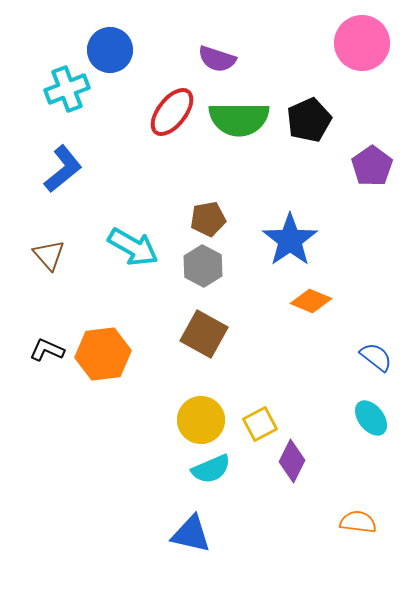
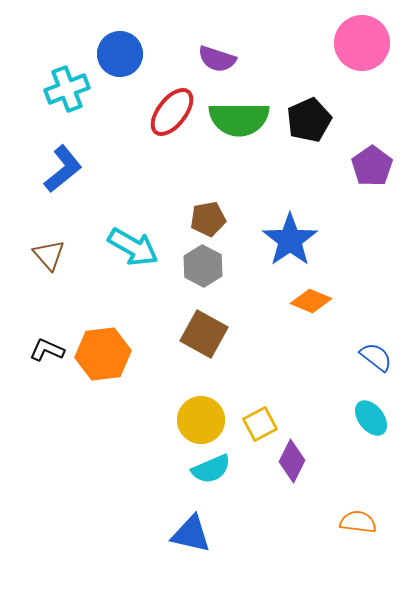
blue circle: moved 10 px right, 4 px down
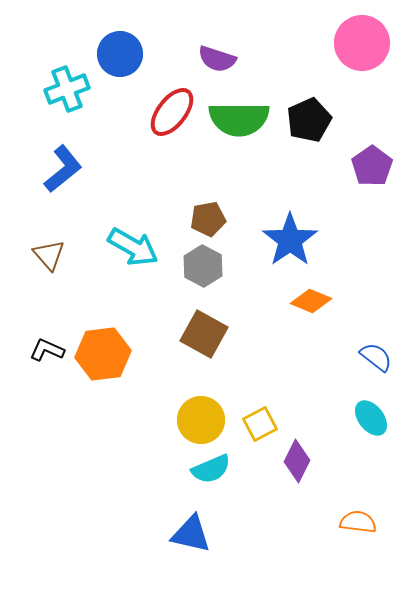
purple diamond: moved 5 px right
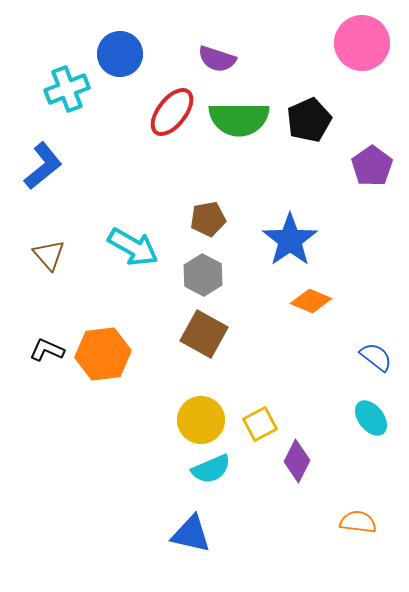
blue L-shape: moved 20 px left, 3 px up
gray hexagon: moved 9 px down
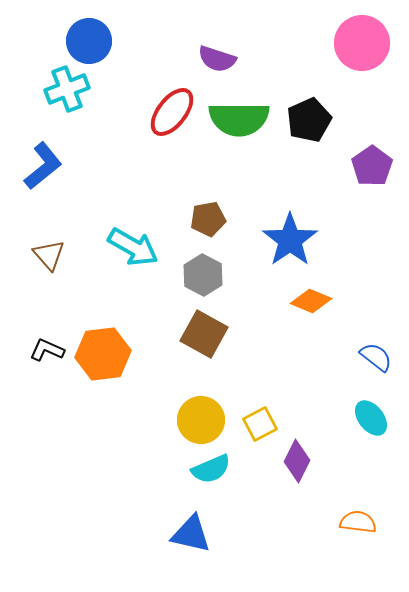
blue circle: moved 31 px left, 13 px up
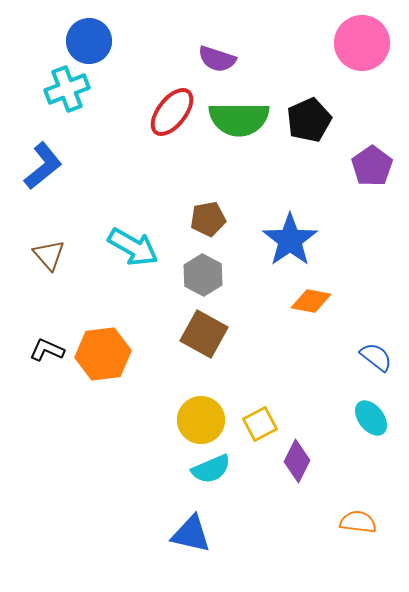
orange diamond: rotated 12 degrees counterclockwise
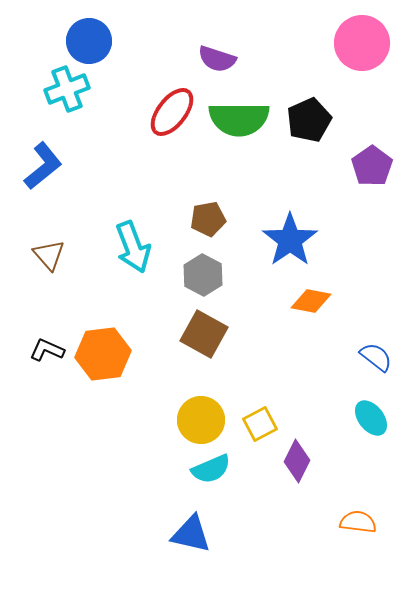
cyan arrow: rotated 39 degrees clockwise
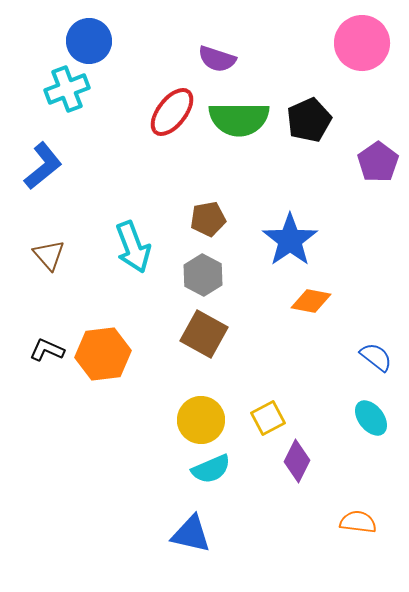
purple pentagon: moved 6 px right, 4 px up
yellow square: moved 8 px right, 6 px up
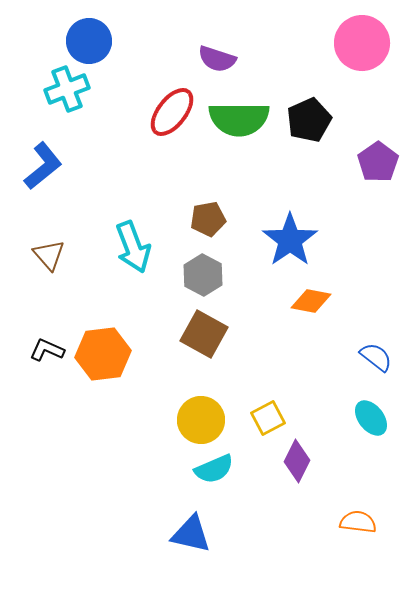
cyan semicircle: moved 3 px right
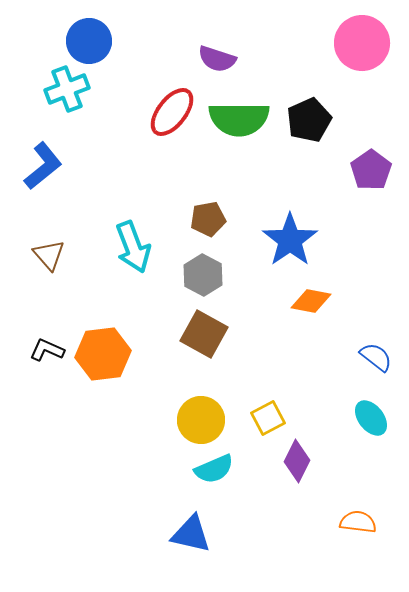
purple pentagon: moved 7 px left, 8 px down
